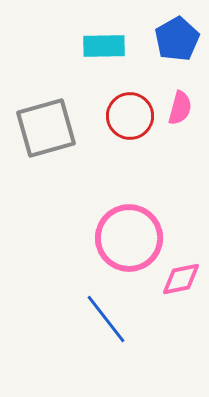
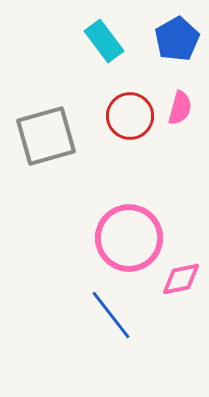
cyan rectangle: moved 5 px up; rotated 54 degrees clockwise
gray square: moved 8 px down
blue line: moved 5 px right, 4 px up
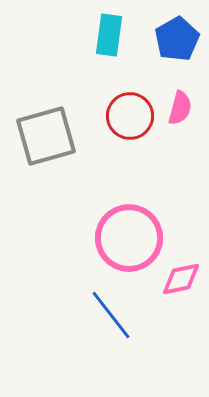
cyan rectangle: moved 5 px right, 6 px up; rotated 45 degrees clockwise
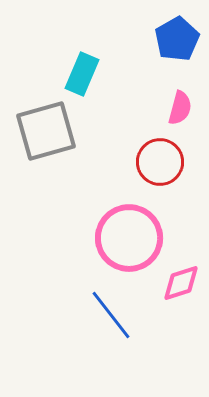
cyan rectangle: moved 27 px left, 39 px down; rotated 15 degrees clockwise
red circle: moved 30 px right, 46 px down
gray square: moved 5 px up
pink diamond: moved 4 px down; rotated 6 degrees counterclockwise
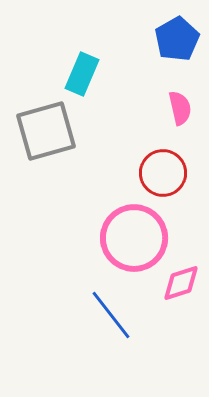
pink semicircle: rotated 28 degrees counterclockwise
red circle: moved 3 px right, 11 px down
pink circle: moved 5 px right
